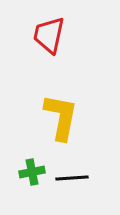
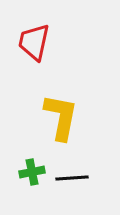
red trapezoid: moved 15 px left, 7 px down
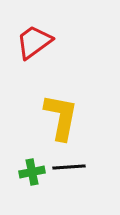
red trapezoid: rotated 42 degrees clockwise
black line: moved 3 px left, 11 px up
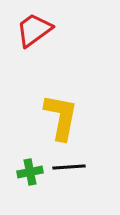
red trapezoid: moved 12 px up
green cross: moved 2 px left
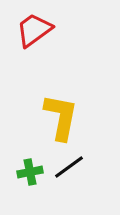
black line: rotated 32 degrees counterclockwise
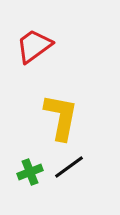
red trapezoid: moved 16 px down
green cross: rotated 10 degrees counterclockwise
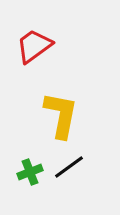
yellow L-shape: moved 2 px up
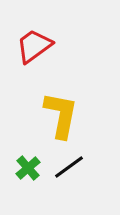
green cross: moved 2 px left, 4 px up; rotated 20 degrees counterclockwise
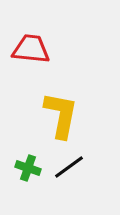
red trapezoid: moved 3 px left, 3 px down; rotated 42 degrees clockwise
green cross: rotated 30 degrees counterclockwise
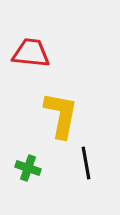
red trapezoid: moved 4 px down
black line: moved 17 px right, 4 px up; rotated 64 degrees counterclockwise
